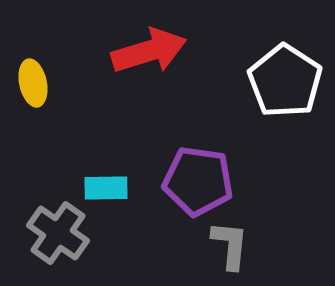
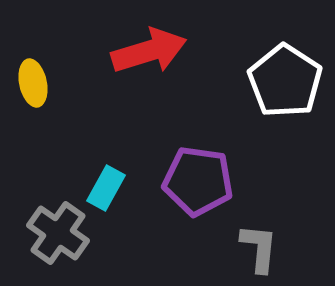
cyan rectangle: rotated 60 degrees counterclockwise
gray L-shape: moved 29 px right, 3 px down
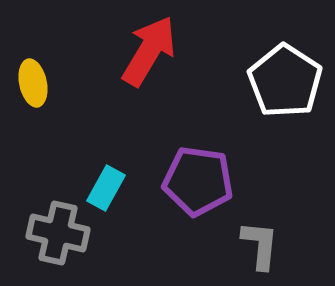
red arrow: rotated 42 degrees counterclockwise
gray cross: rotated 22 degrees counterclockwise
gray L-shape: moved 1 px right, 3 px up
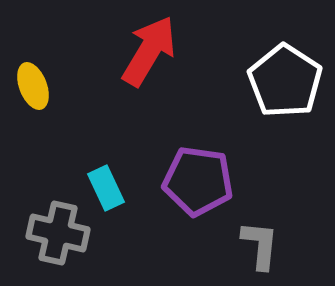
yellow ellipse: moved 3 px down; rotated 9 degrees counterclockwise
cyan rectangle: rotated 54 degrees counterclockwise
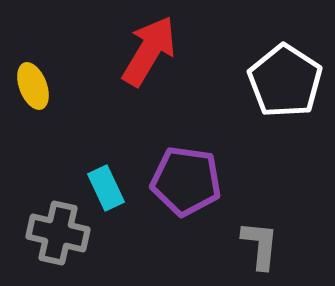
purple pentagon: moved 12 px left
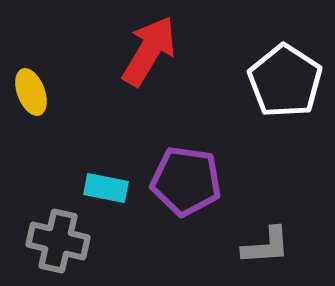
yellow ellipse: moved 2 px left, 6 px down
cyan rectangle: rotated 54 degrees counterclockwise
gray cross: moved 8 px down
gray L-shape: moved 6 px right, 1 px down; rotated 80 degrees clockwise
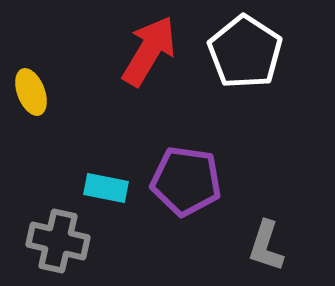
white pentagon: moved 40 px left, 29 px up
gray L-shape: rotated 112 degrees clockwise
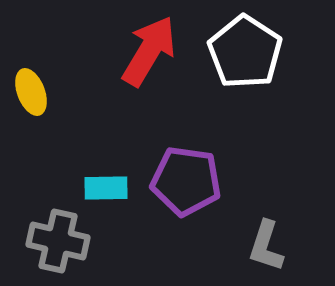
cyan rectangle: rotated 12 degrees counterclockwise
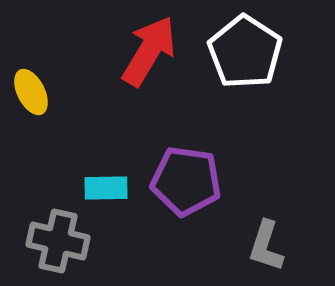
yellow ellipse: rotated 6 degrees counterclockwise
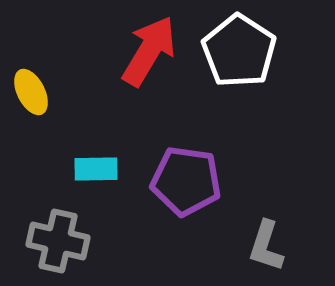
white pentagon: moved 6 px left, 1 px up
cyan rectangle: moved 10 px left, 19 px up
